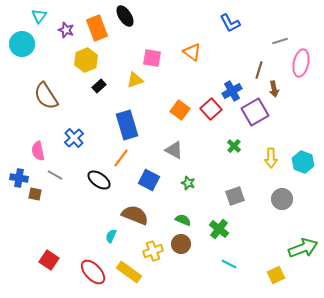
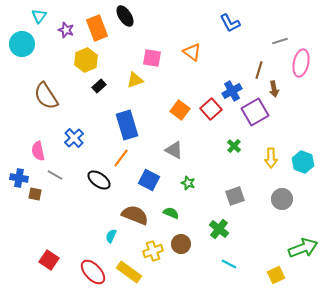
green semicircle at (183, 220): moved 12 px left, 7 px up
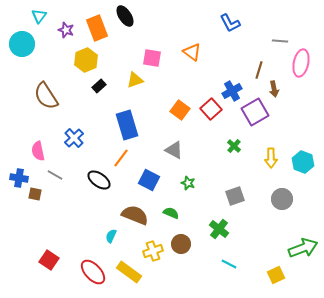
gray line at (280, 41): rotated 21 degrees clockwise
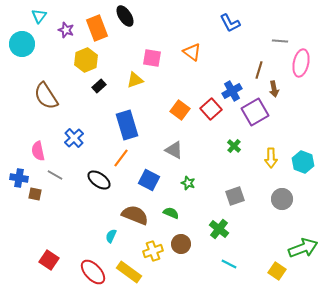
yellow square at (276, 275): moved 1 px right, 4 px up; rotated 30 degrees counterclockwise
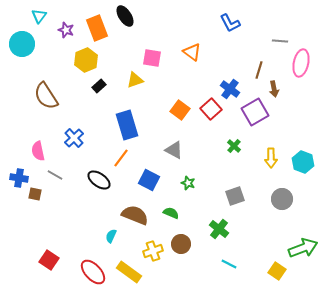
blue cross at (232, 91): moved 2 px left, 2 px up; rotated 24 degrees counterclockwise
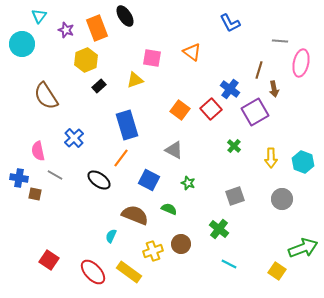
green semicircle at (171, 213): moved 2 px left, 4 px up
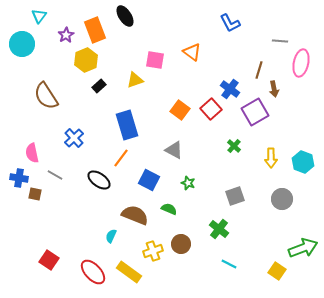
orange rectangle at (97, 28): moved 2 px left, 2 px down
purple star at (66, 30): moved 5 px down; rotated 21 degrees clockwise
pink square at (152, 58): moved 3 px right, 2 px down
pink semicircle at (38, 151): moved 6 px left, 2 px down
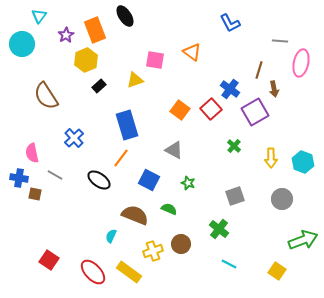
green arrow at (303, 248): moved 8 px up
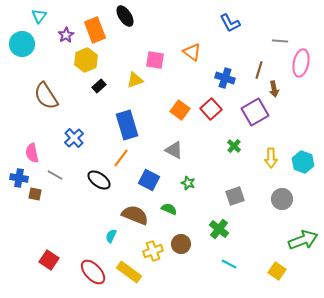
blue cross at (230, 89): moved 5 px left, 11 px up; rotated 18 degrees counterclockwise
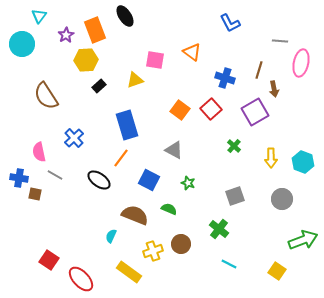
yellow hexagon at (86, 60): rotated 20 degrees clockwise
pink semicircle at (32, 153): moved 7 px right, 1 px up
red ellipse at (93, 272): moved 12 px left, 7 px down
